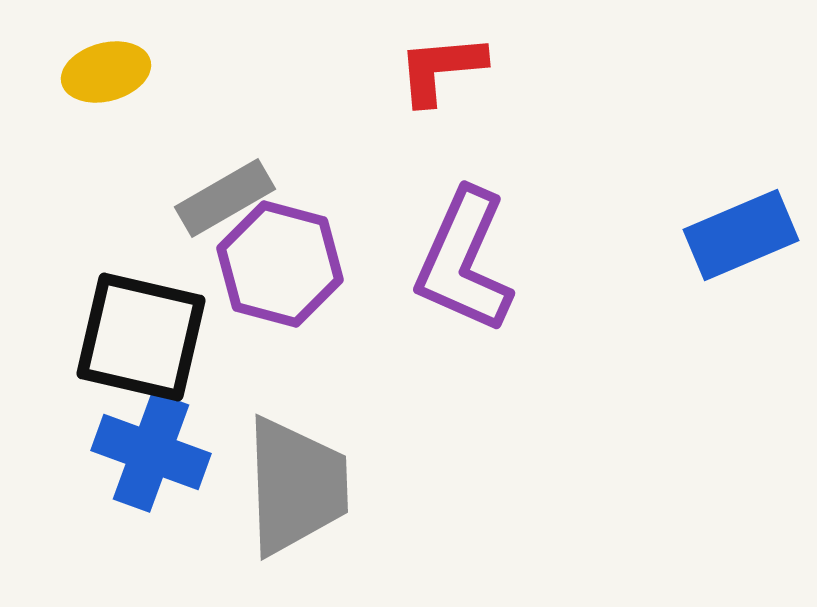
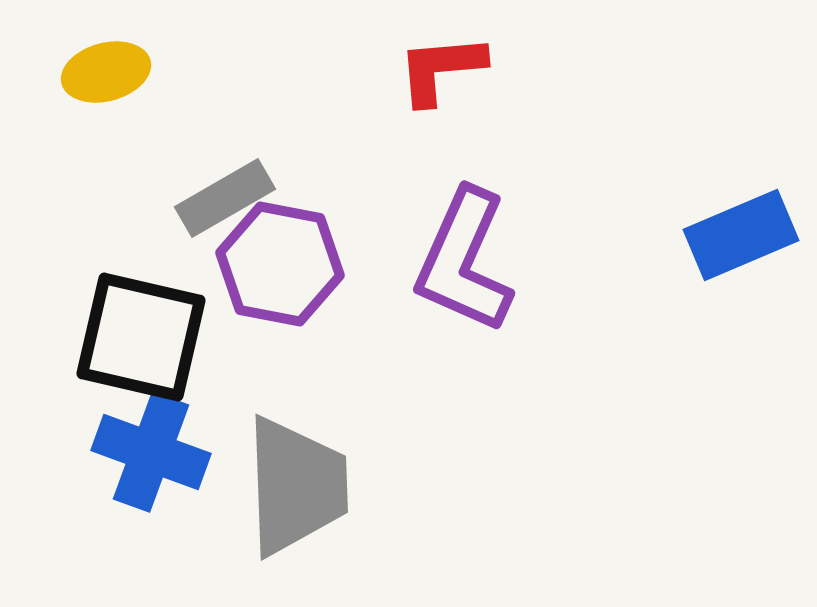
purple hexagon: rotated 4 degrees counterclockwise
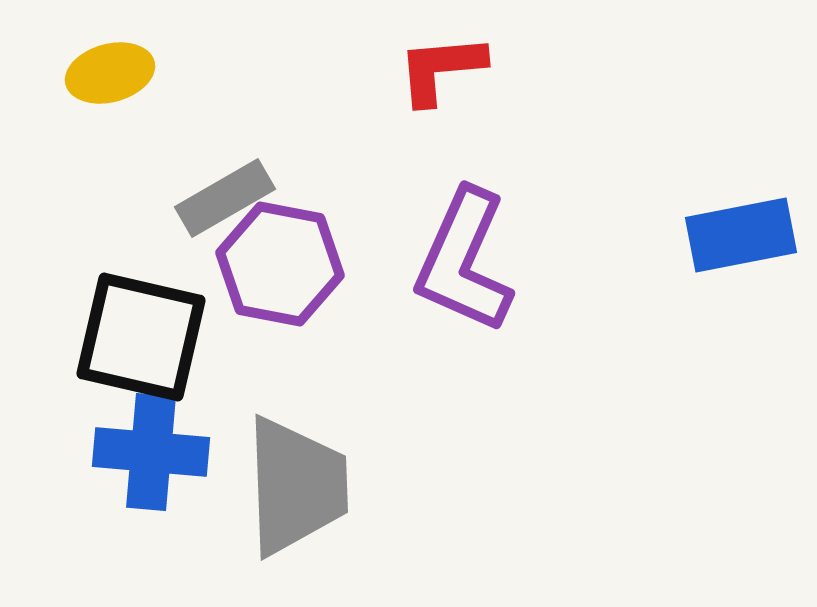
yellow ellipse: moved 4 px right, 1 px down
blue rectangle: rotated 12 degrees clockwise
blue cross: rotated 15 degrees counterclockwise
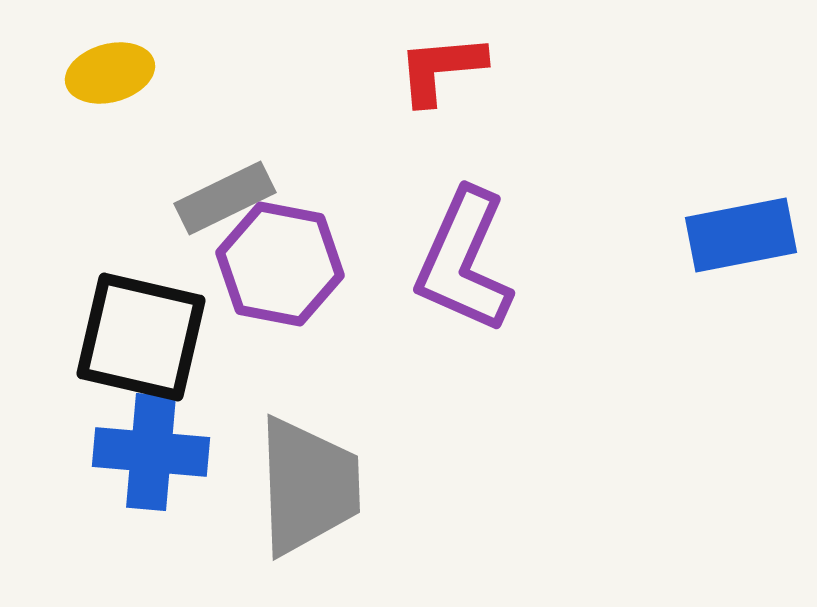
gray rectangle: rotated 4 degrees clockwise
gray trapezoid: moved 12 px right
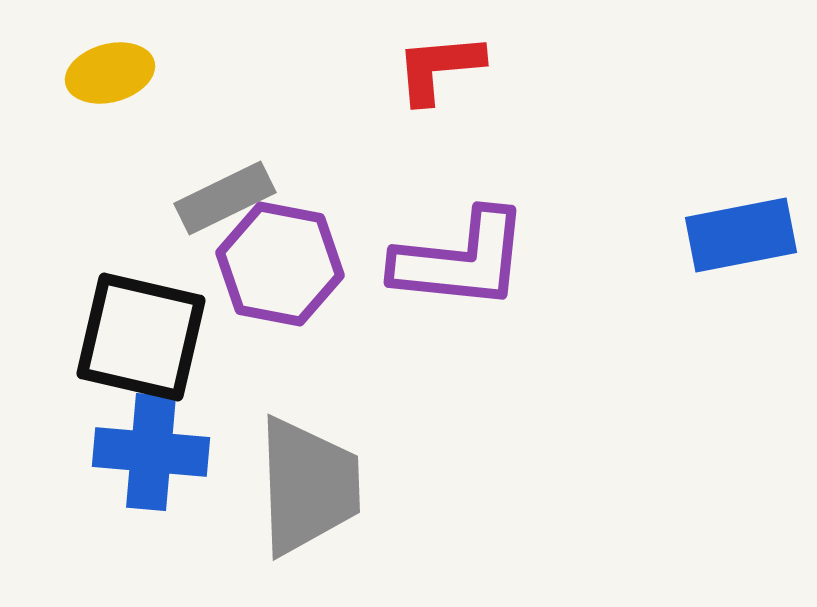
red L-shape: moved 2 px left, 1 px up
purple L-shape: moved 3 px left, 1 px up; rotated 108 degrees counterclockwise
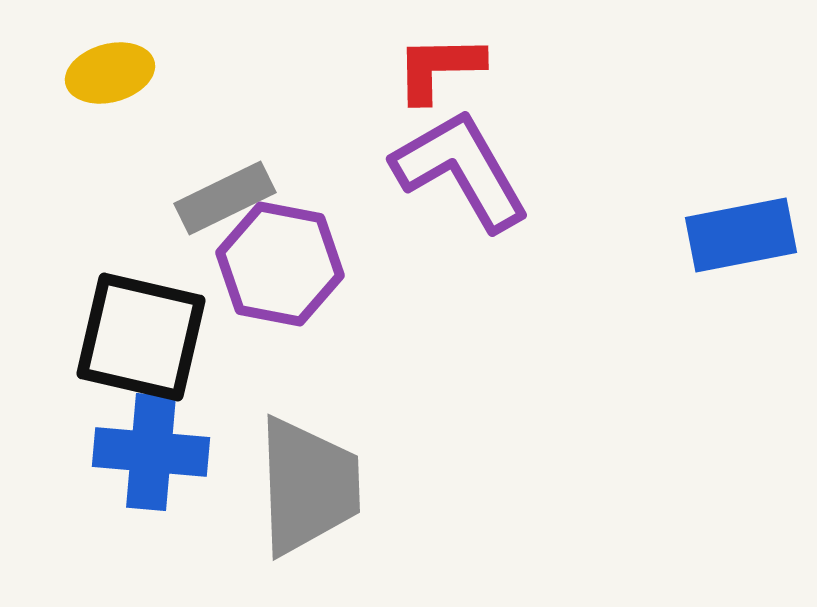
red L-shape: rotated 4 degrees clockwise
purple L-shape: moved 90 px up; rotated 126 degrees counterclockwise
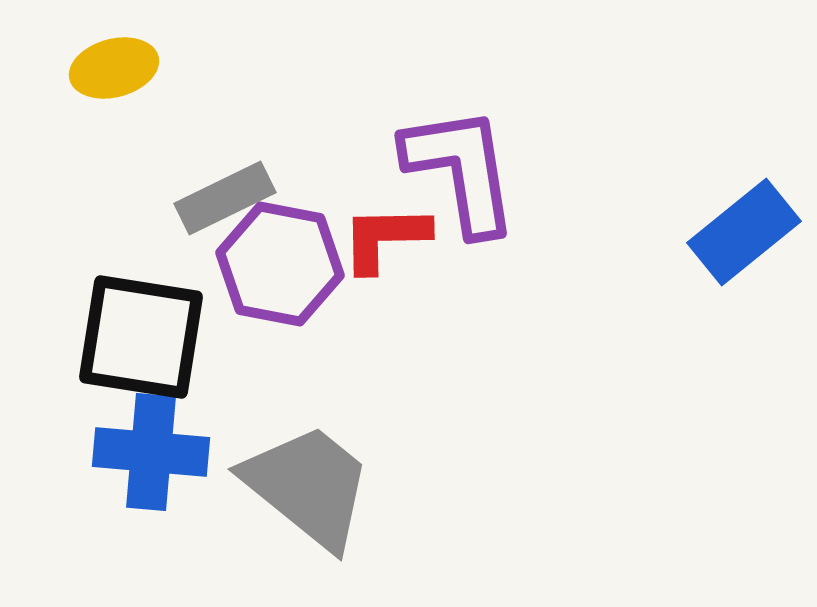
red L-shape: moved 54 px left, 170 px down
yellow ellipse: moved 4 px right, 5 px up
purple L-shape: rotated 21 degrees clockwise
blue rectangle: moved 3 px right, 3 px up; rotated 28 degrees counterclockwise
black square: rotated 4 degrees counterclockwise
gray trapezoid: rotated 49 degrees counterclockwise
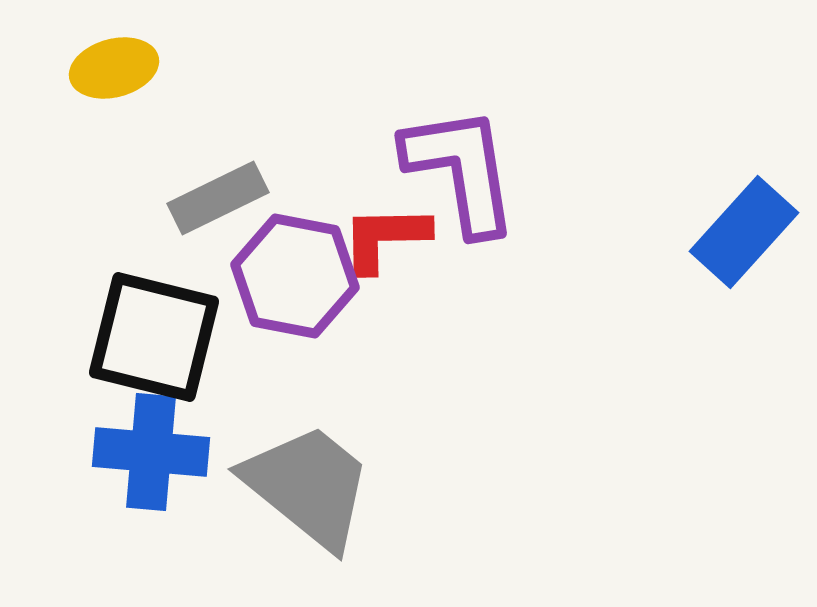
gray rectangle: moved 7 px left
blue rectangle: rotated 9 degrees counterclockwise
purple hexagon: moved 15 px right, 12 px down
black square: moved 13 px right; rotated 5 degrees clockwise
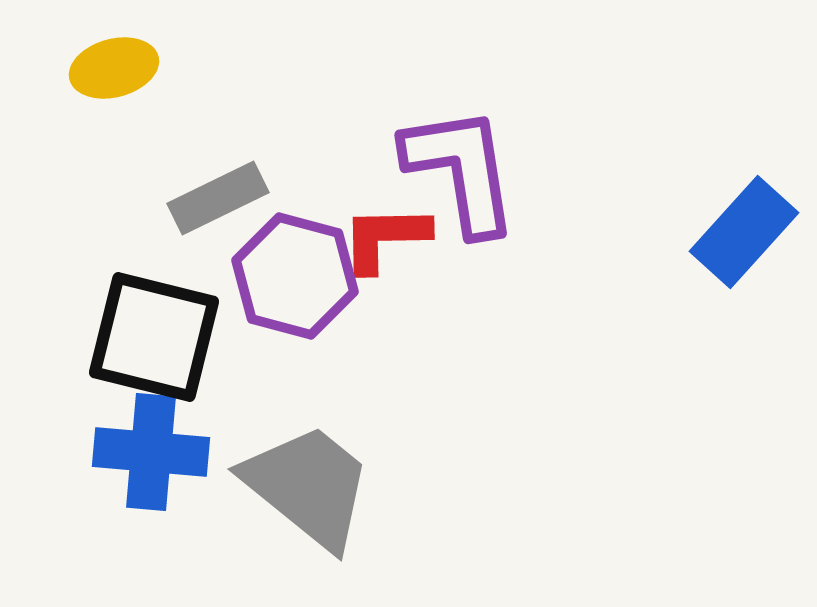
purple hexagon: rotated 4 degrees clockwise
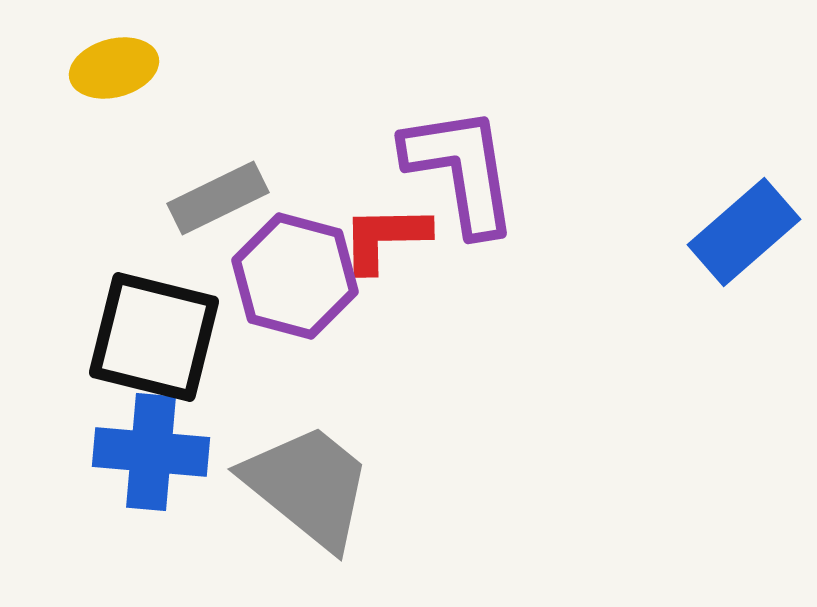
blue rectangle: rotated 7 degrees clockwise
